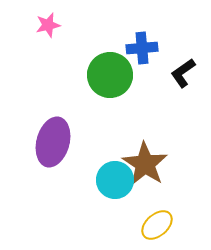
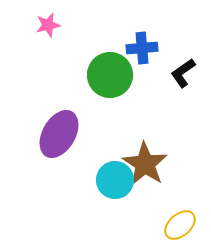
purple ellipse: moved 6 px right, 8 px up; rotated 15 degrees clockwise
yellow ellipse: moved 23 px right
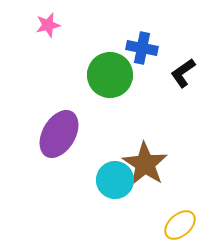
blue cross: rotated 16 degrees clockwise
